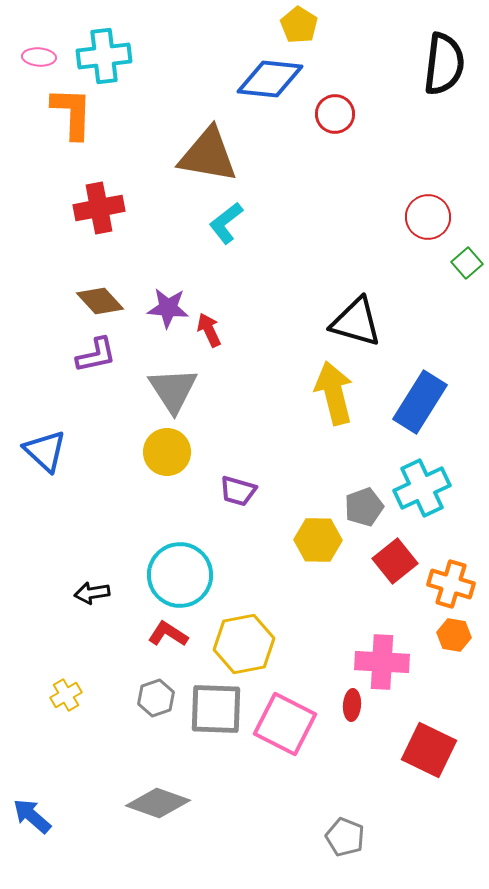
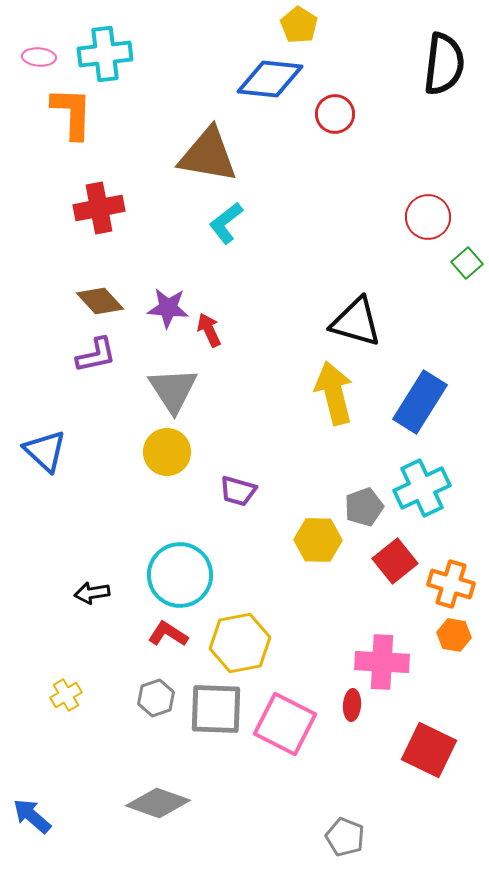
cyan cross at (104, 56): moved 1 px right, 2 px up
yellow hexagon at (244, 644): moved 4 px left, 1 px up
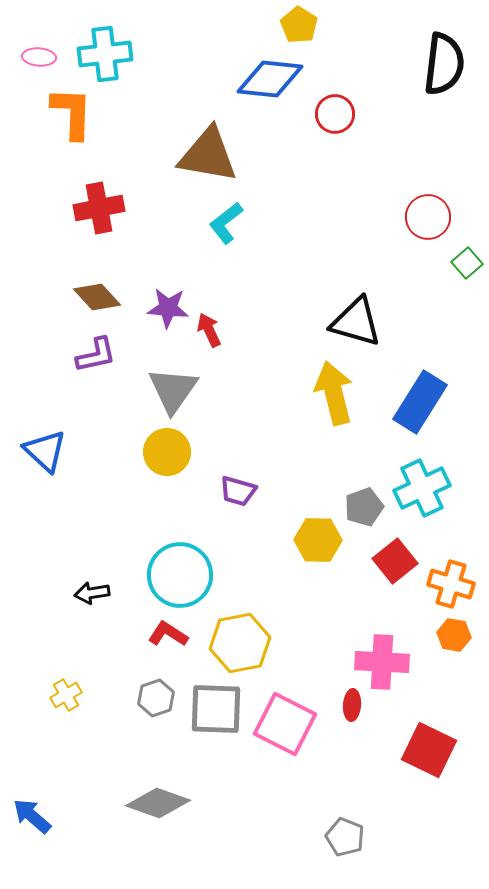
brown diamond at (100, 301): moved 3 px left, 4 px up
gray triangle at (173, 390): rotated 8 degrees clockwise
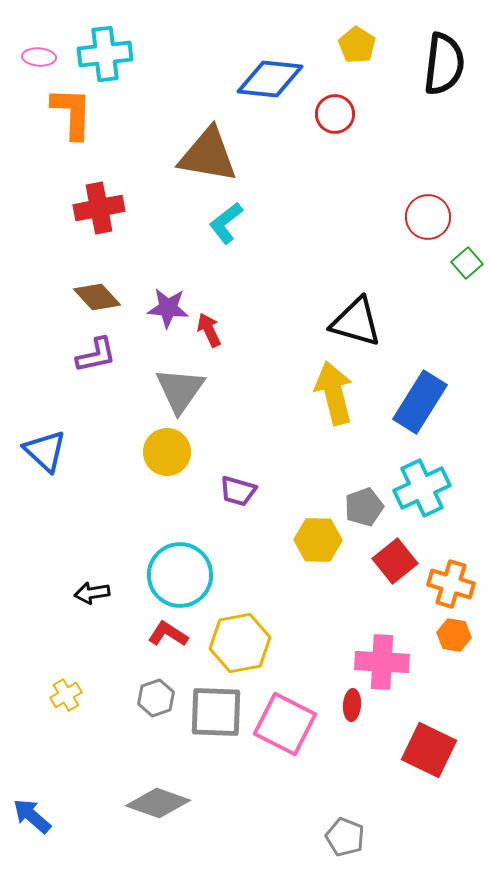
yellow pentagon at (299, 25): moved 58 px right, 20 px down
gray triangle at (173, 390): moved 7 px right
gray square at (216, 709): moved 3 px down
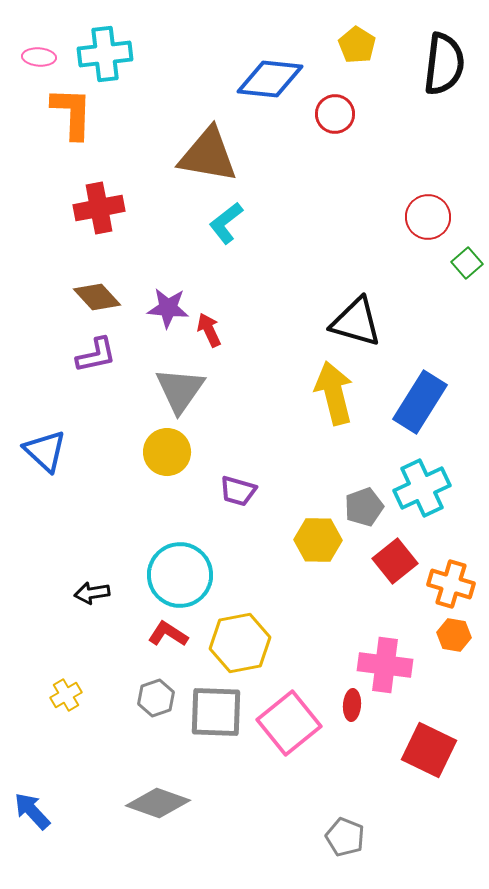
pink cross at (382, 662): moved 3 px right, 3 px down; rotated 4 degrees clockwise
pink square at (285, 724): moved 4 px right, 1 px up; rotated 24 degrees clockwise
blue arrow at (32, 816): moved 5 px up; rotated 6 degrees clockwise
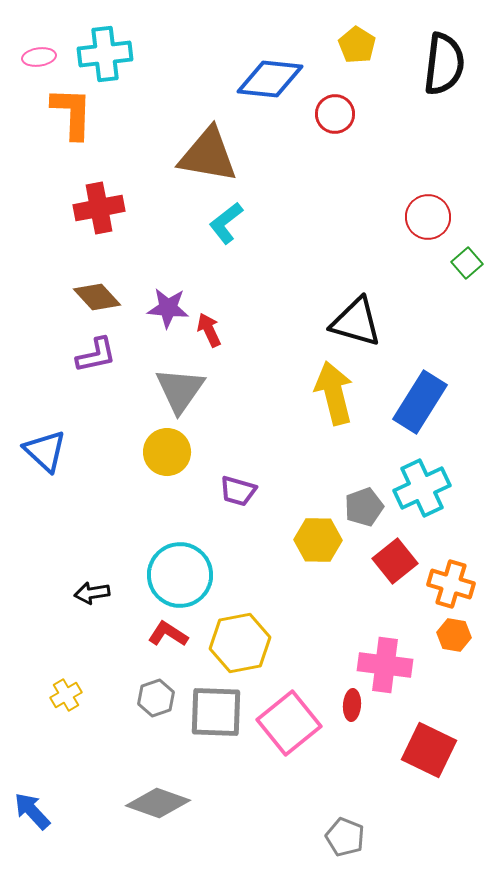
pink ellipse at (39, 57): rotated 12 degrees counterclockwise
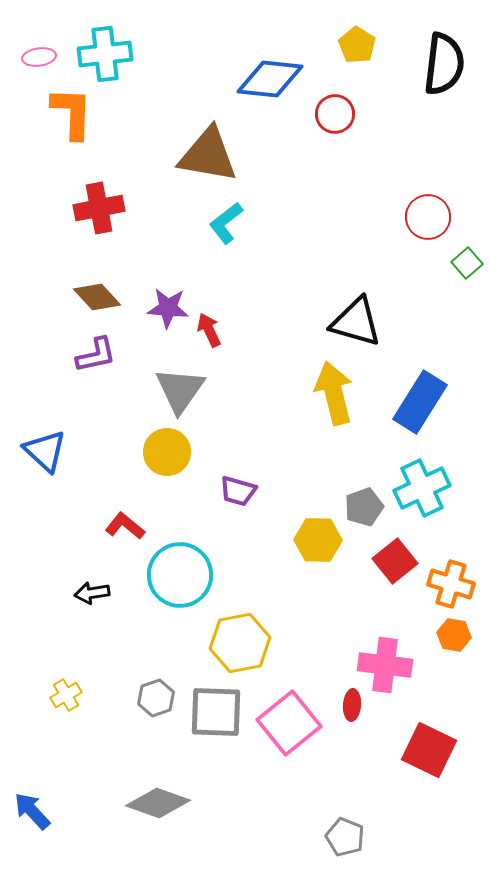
red L-shape at (168, 634): moved 43 px left, 108 px up; rotated 6 degrees clockwise
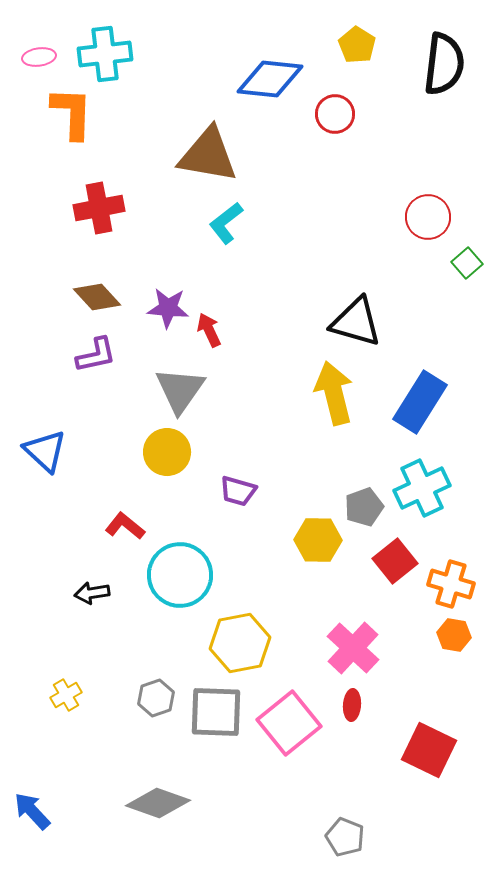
pink cross at (385, 665): moved 32 px left, 17 px up; rotated 36 degrees clockwise
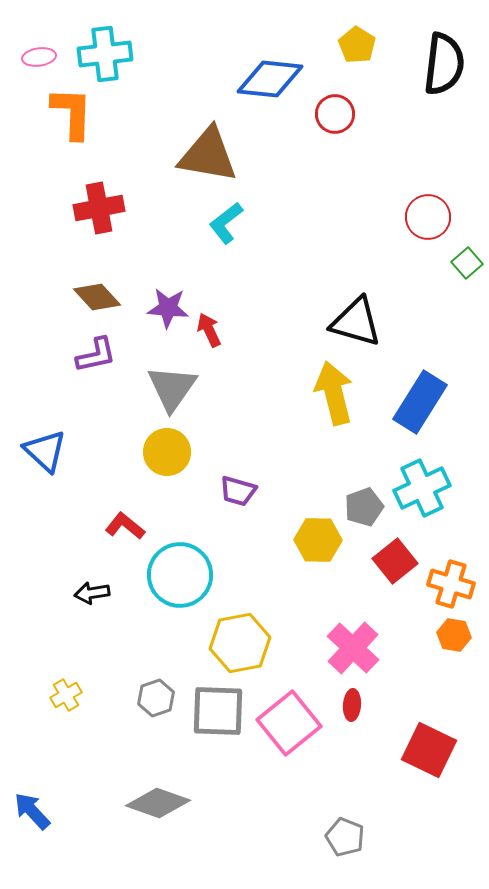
gray triangle at (180, 390): moved 8 px left, 2 px up
gray square at (216, 712): moved 2 px right, 1 px up
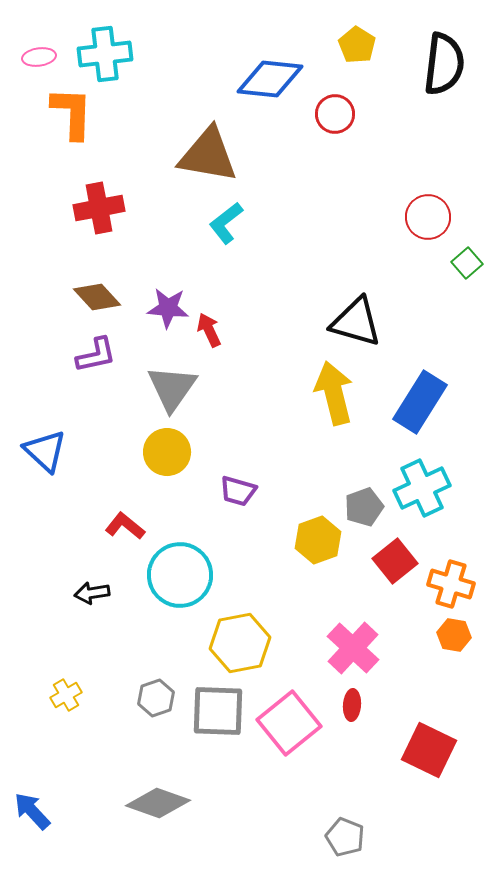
yellow hexagon at (318, 540): rotated 21 degrees counterclockwise
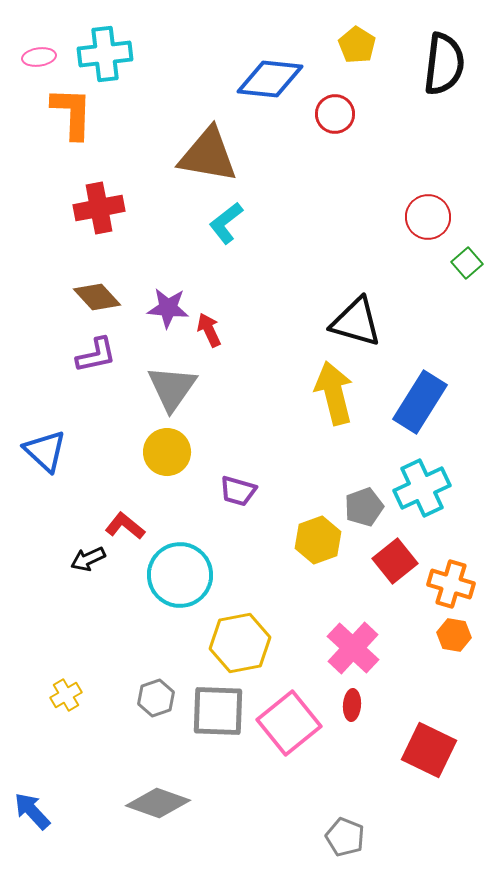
black arrow at (92, 593): moved 4 px left, 34 px up; rotated 16 degrees counterclockwise
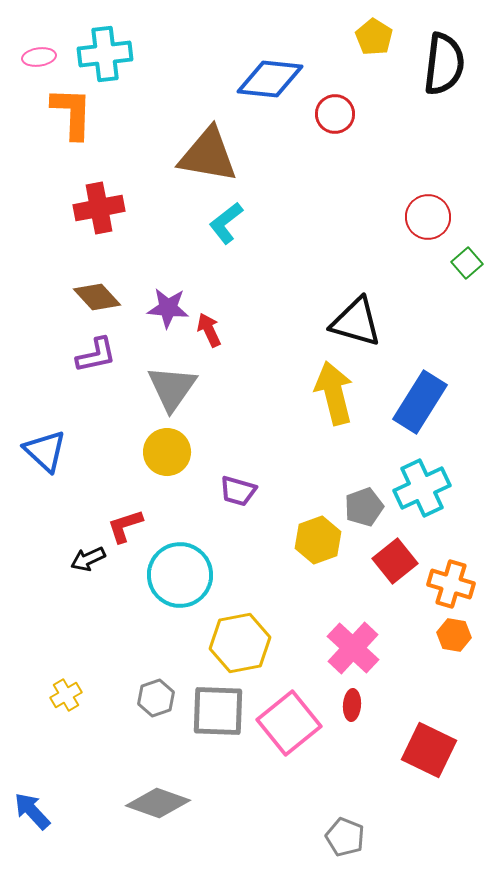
yellow pentagon at (357, 45): moved 17 px right, 8 px up
red L-shape at (125, 526): rotated 57 degrees counterclockwise
